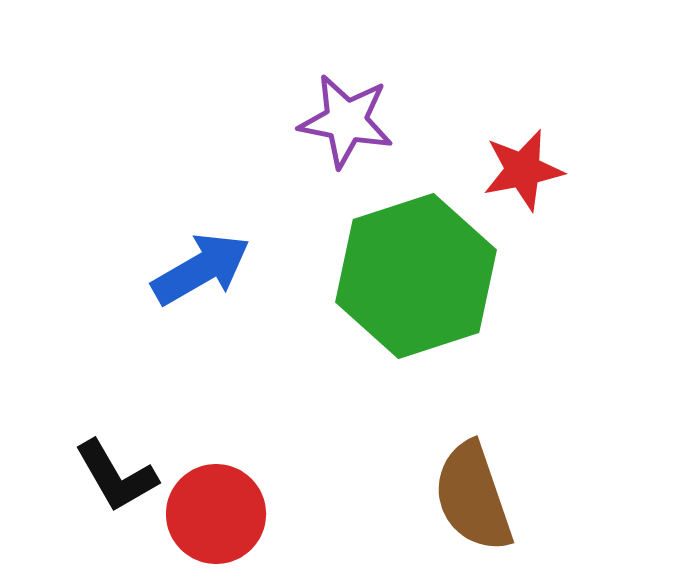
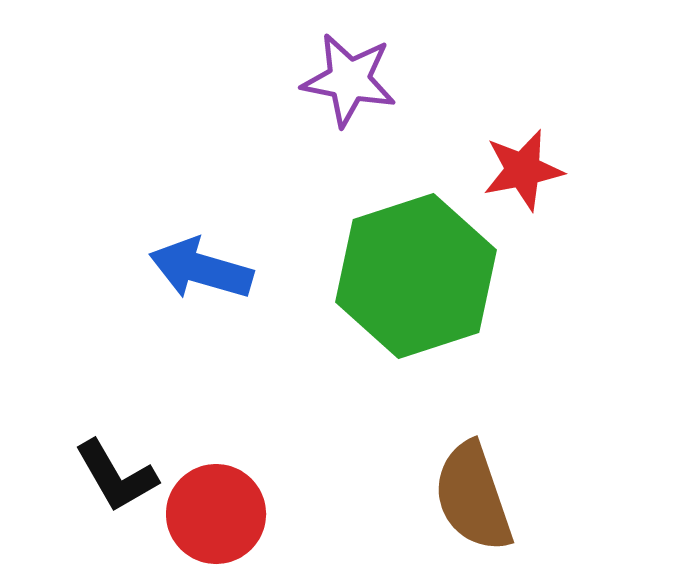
purple star: moved 3 px right, 41 px up
blue arrow: rotated 134 degrees counterclockwise
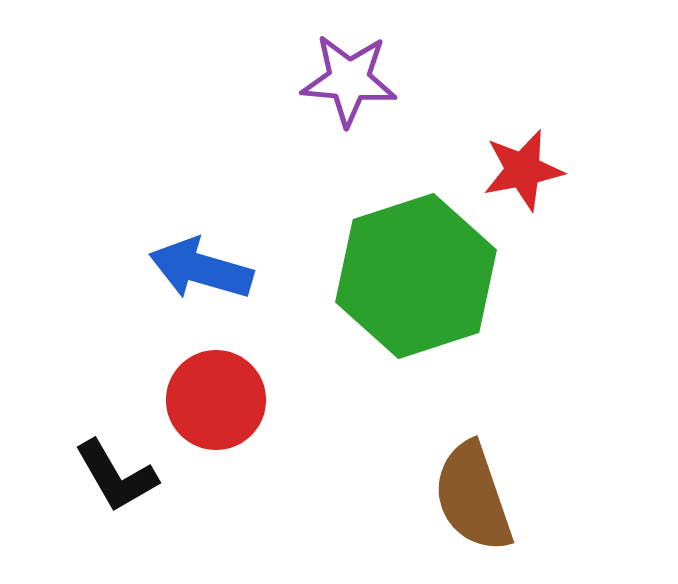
purple star: rotated 6 degrees counterclockwise
red circle: moved 114 px up
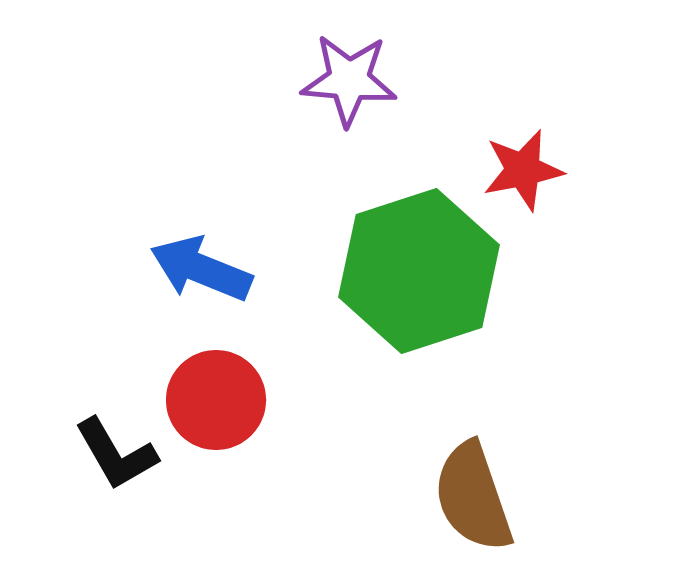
blue arrow: rotated 6 degrees clockwise
green hexagon: moved 3 px right, 5 px up
black L-shape: moved 22 px up
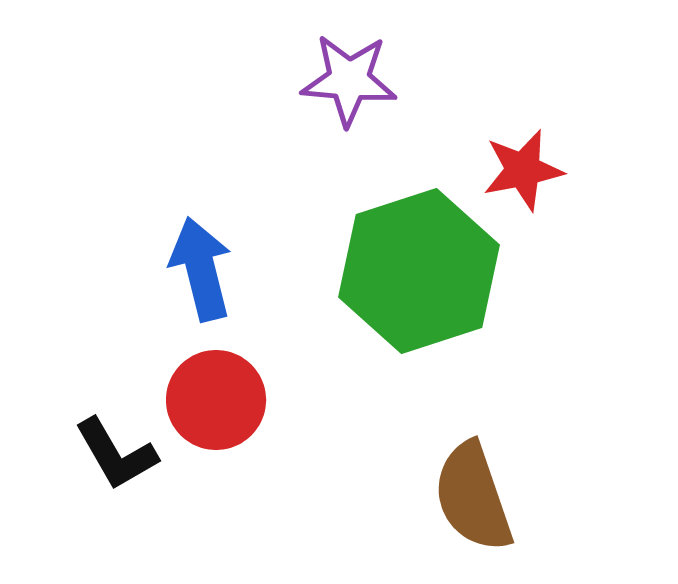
blue arrow: rotated 54 degrees clockwise
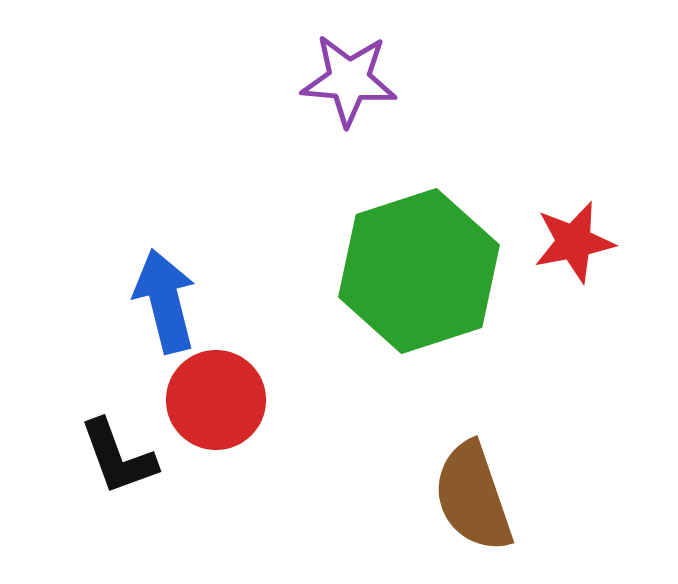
red star: moved 51 px right, 72 px down
blue arrow: moved 36 px left, 32 px down
black L-shape: moved 2 px right, 3 px down; rotated 10 degrees clockwise
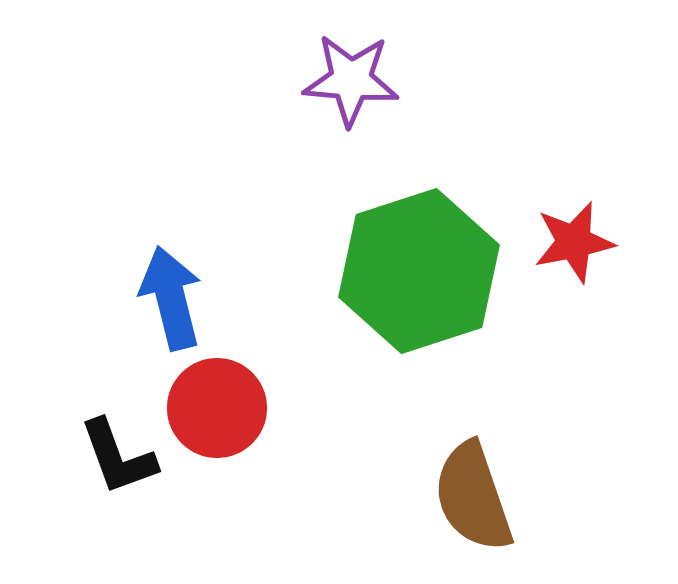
purple star: moved 2 px right
blue arrow: moved 6 px right, 3 px up
red circle: moved 1 px right, 8 px down
